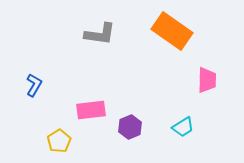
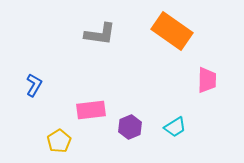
cyan trapezoid: moved 8 px left
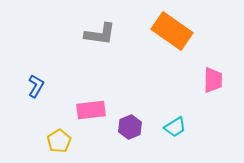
pink trapezoid: moved 6 px right
blue L-shape: moved 2 px right, 1 px down
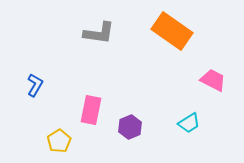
gray L-shape: moved 1 px left, 1 px up
pink trapezoid: rotated 64 degrees counterclockwise
blue L-shape: moved 1 px left, 1 px up
pink rectangle: rotated 72 degrees counterclockwise
cyan trapezoid: moved 14 px right, 4 px up
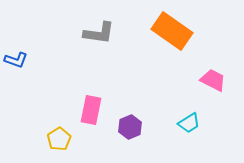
blue L-shape: moved 19 px left, 25 px up; rotated 80 degrees clockwise
yellow pentagon: moved 2 px up
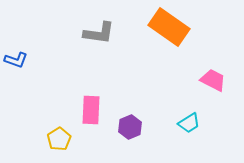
orange rectangle: moved 3 px left, 4 px up
pink rectangle: rotated 8 degrees counterclockwise
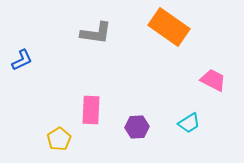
gray L-shape: moved 3 px left
blue L-shape: moved 6 px right; rotated 45 degrees counterclockwise
purple hexagon: moved 7 px right; rotated 20 degrees clockwise
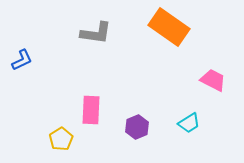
purple hexagon: rotated 20 degrees counterclockwise
yellow pentagon: moved 2 px right
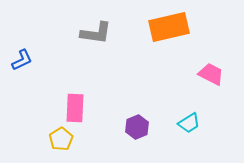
orange rectangle: rotated 48 degrees counterclockwise
pink trapezoid: moved 2 px left, 6 px up
pink rectangle: moved 16 px left, 2 px up
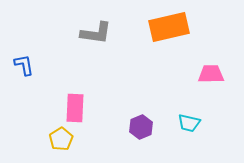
blue L-shape: moved 2 px right, 5 px down; rotated 75 degrees counterclockwise
pink trapezoid: rotated 28 degrees counterclockwise
cyan trapezoid: rotated 45 degrees clockwise
purple hexagon: moved 4 px right
